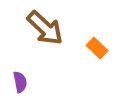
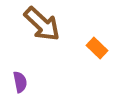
brown arrow: moved 3 px left, 4 px up
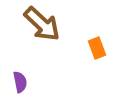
orange rectangle: rotated 25 degrees clockwise
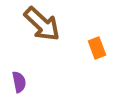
purple semicircle: moved 1 px left
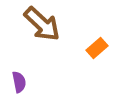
orange rectangle: rotated 70 degrees clockwise
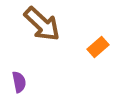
orange rectangle: moved 1 px right, 1 px up
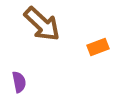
orange rectangle: rotated 20 degrees clockwise
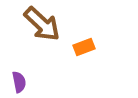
orange rectangle: moved 14 px left
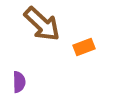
purple semicircle: rotated 10 degrees clockwise
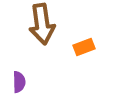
brown arrow: rotated 39 degrees clockwise
